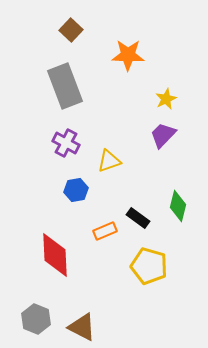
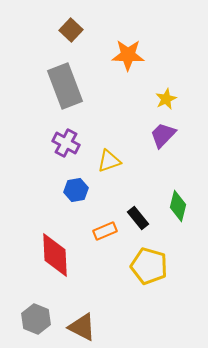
black rectangle: rotated 15 degrees clockwise
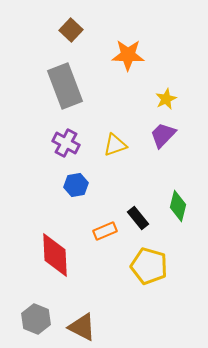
yellow triangle: moved 6 px right, 16 px up
blue hexagon: moved 5 px up
